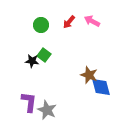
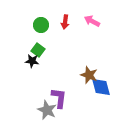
red arrow: moved 4 px left; rotated 32 degrees counterclockwise
green square: moved 6 px left, 5 px up
purple L-shape: moved 30 px right, 4 px up
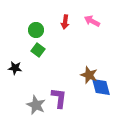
green circle: moved 5 px left, 5 px down
black star: moved 17 px left, 7 px down
gray star: moved 11 px left, 5 px up
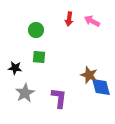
red arrow: moved 4 px right, 3 px up
green square: moved 1 px right, 7 px down; rotated 32 degrees counterclockwise
gray star: moved 11 px left, 12 px up; rotated 18 degrees clockwise
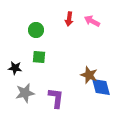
gray star: rotated 18 degrees clockwise
purple L-shape: moved 3 px left
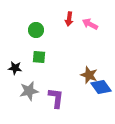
pink arrow: moved 2 px left, 3 px down
blue diamond: rotated 20 degrees counterclockwise
gray star: moved 4 px right, 2 px up
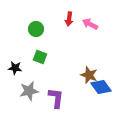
green circle: moved 1 px up
green square: moved 1 px right; rotated 16 degrees clockwise
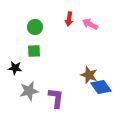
green circle: moved 1 px left, 2 px up
green square: moved 6 px left, 6 px up; rotated 24 degrees counterclockwise
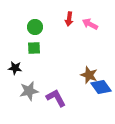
green square: moved 3 px up
purple L-shape: rotated 35 degrees counterclockwise
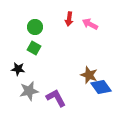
green square: rotated 32 degrees clockwise
black star: moved 3 px right, 1 px down
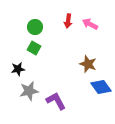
red arrow: moved 1 px left, 2 px down
black star: rotated 16 degrees counterclockwise
brown star: moved 1 px left, 11 px up
purple L-shape: moved 3 px down
